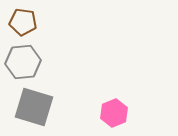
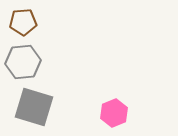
brown pentagon: rotated 12 degrees counterclockwise
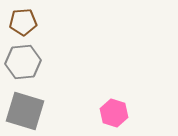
gray square: moved 9 px left, 4 px down
pink hexagon: rotated 20 degrees counterclockwise
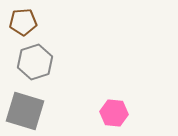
gray hexagon: moved 12 px right; rotated 12 degrees counterclockwise
pink hexagon: rotated 12 degrees counterclockwise
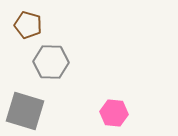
brown pentagon: moved 5 px right, 3 px down; rotated 20 degrees clockwise
gray hexagon: moved 16 px right; rotated 20 degrees clockwise
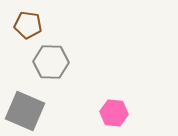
brown pentagon: rotated 8 degrees counterclockwise
gray square: rotated 6 degrees clockwise
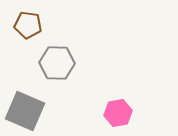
gray hexagon: moved 6 px right, 1 px down
pink hexagon: moved 4 px right; rotated 16 degrees counterclockwise
